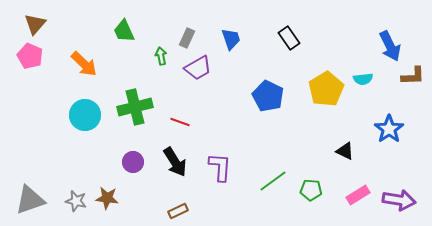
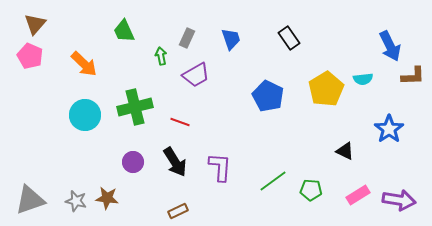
purple trapezoid: moved 2 px left, 7 px down
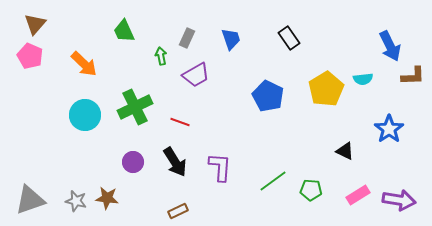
green cross: rotated 12 degrees counterclockwise
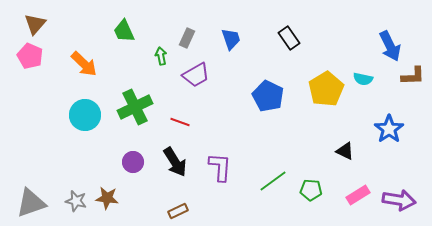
cyan semicircle: rotated 18 degrees clockwise
gray triangle: moved 1 px right, 3 px down
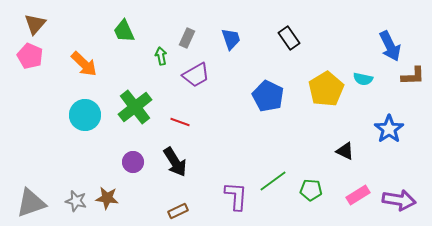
green cross: rotated 12 degrees counterclockwise
purple L-shape: moved 16 px right, 29 px down
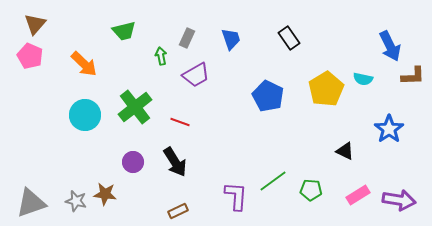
green trapezoid: rotated 80 degrees counterclockwise
brown star: moved 2 px left, 4 px up
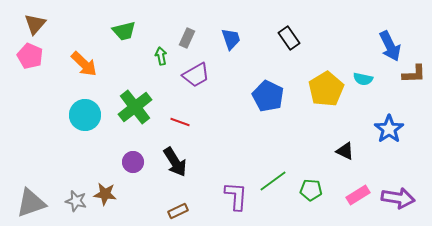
brown L-shape: moved 1 px right, 2 px up
purple arrow: moved 1 px left, 2 px up
